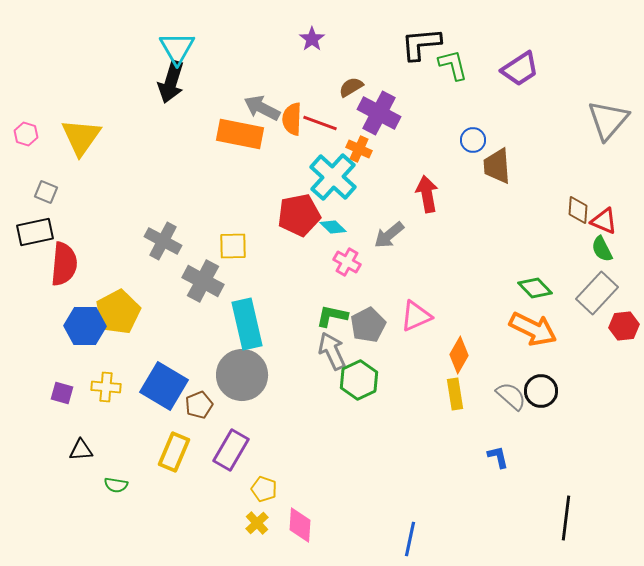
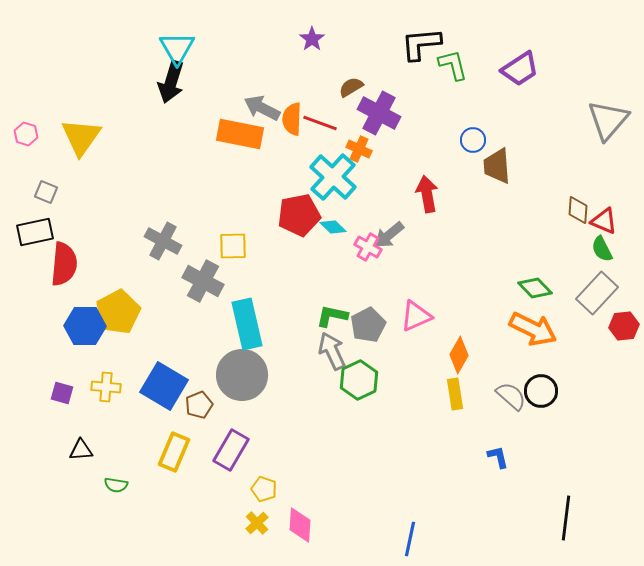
pink cross at (347, 262): moved 21 px right, 15 px up
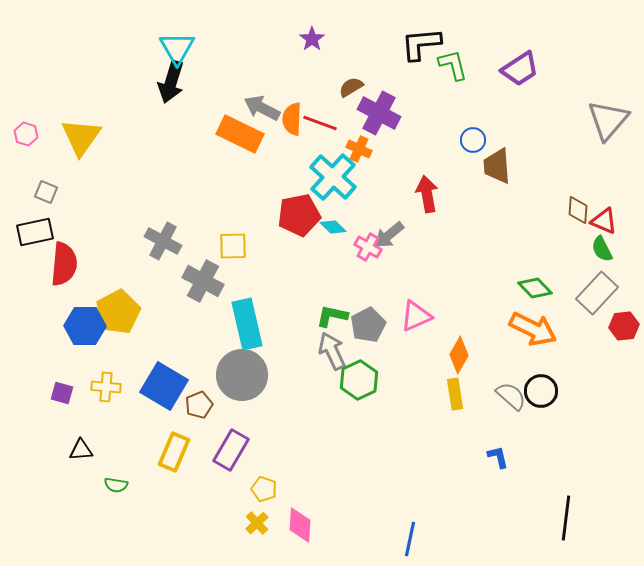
orange rectangle at (240, 134): rotated 15 degrees clockwise
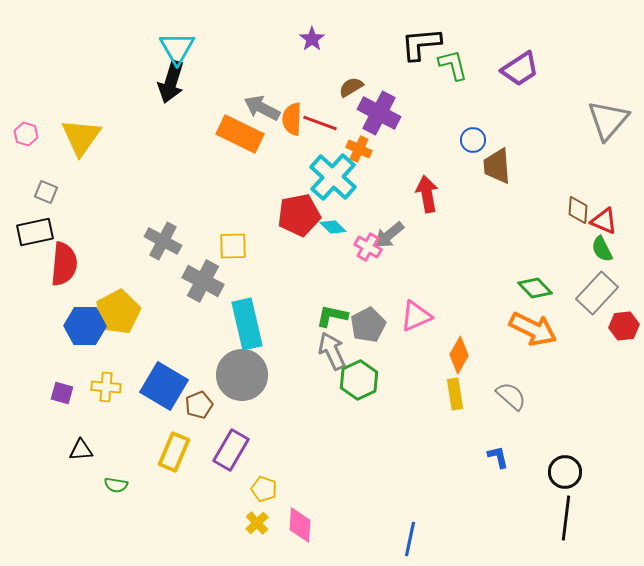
black circle at (541, 391): moved 24 px right, 81 px down
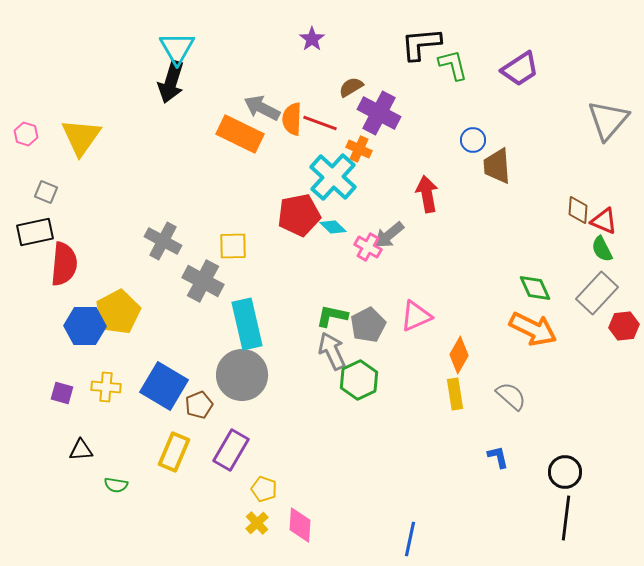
green diamond at (535, 288): rotated 20 degrees clockwise
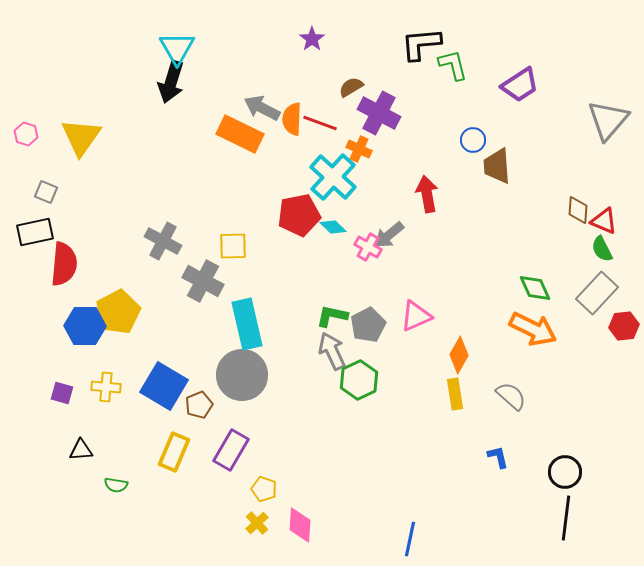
purple trapezoid at (520, 69): moved 16 px down
